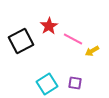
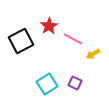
yellow arrow: moved 1 px right, 3 px down
purple square: rotated 16 degrees clockwise
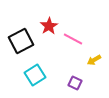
yellow arrow: moved 1 px right, 6 px down
cyan square: moved 12 px left, 9 px up
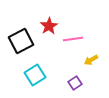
pink line: rotated 36 degrees counterclockwise
yellow arrow: moved 3 px left
purple square: rotated 32 degrees clockwise
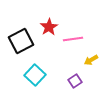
red star: moved 1 px down
cyan square: rotated 15 degrees counterclockwise
purple square: moved 2 px up
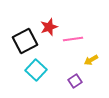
red star: rotated 12 degrees clockwise
black square: moved 4 px right
cyan square: moved 1 px right, 5 px up
